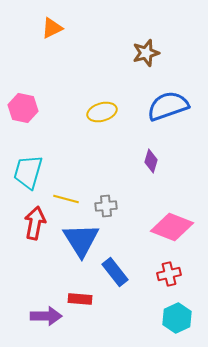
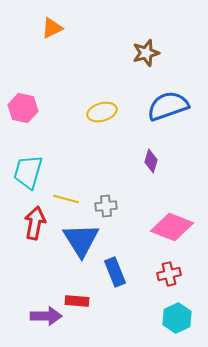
blue rectangle: rotated 16 degrees clockwise
red rectangle: moved 3 px left, 2 px down
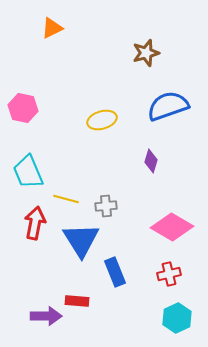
yellow ellipse: moved 8 px down
cyan trapezoid: rotated 39 degrees counterclockwise
pink diamond: rotated 9 degrees clockwise
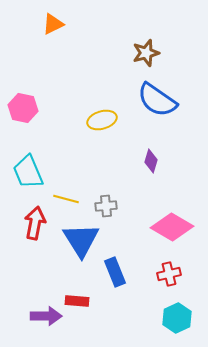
orange triangle: moved 1 px right, 4 px up
blue semicircle: moved 11 px left, 6 px up; rotated 126 degrees counterclockwise
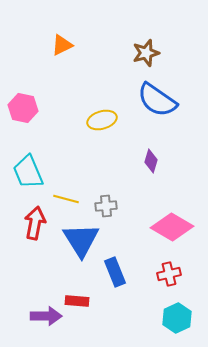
orange triangle: moved 9 px right, 21 px down
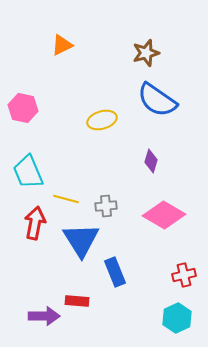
pink diamond: moved 8 px left, 12 px up
red cross: moved 15 px right, 1 px down
purple arrow: moved 2 px left
